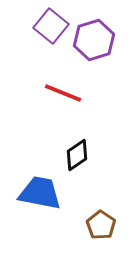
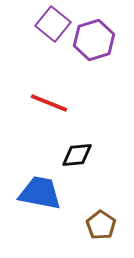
purple square: moved 2 px right, 2 px up
red line: moved 14 px left, 10 px down
black diamond: rotated 28 degrees clockwise
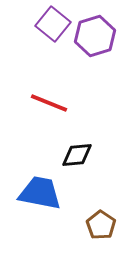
purple hexagon: moved 1 px right, 4 px up
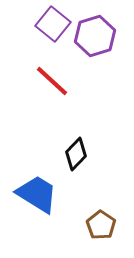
red line: moved 3 px right, 22 px up; rotated 21 degrees clockwise
black diamond: moved 1 px left, 1 px up; rotated 40 degrees counterclockwise
blue trapezoid: moved 3 px left, 1 px down; rotated 21 degrees clockwise
